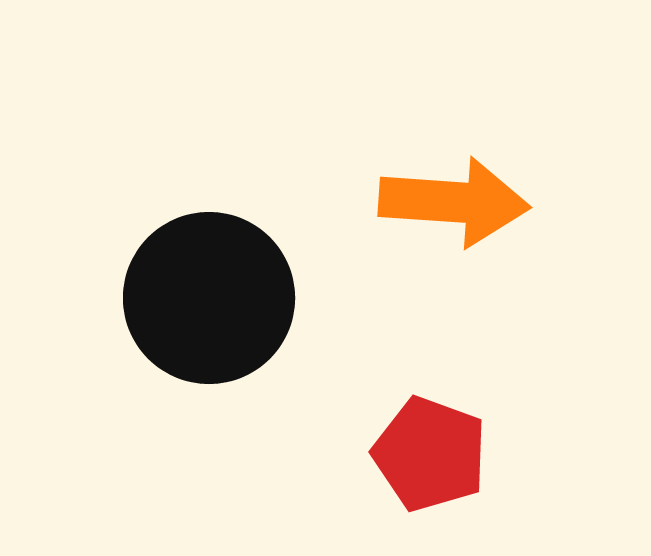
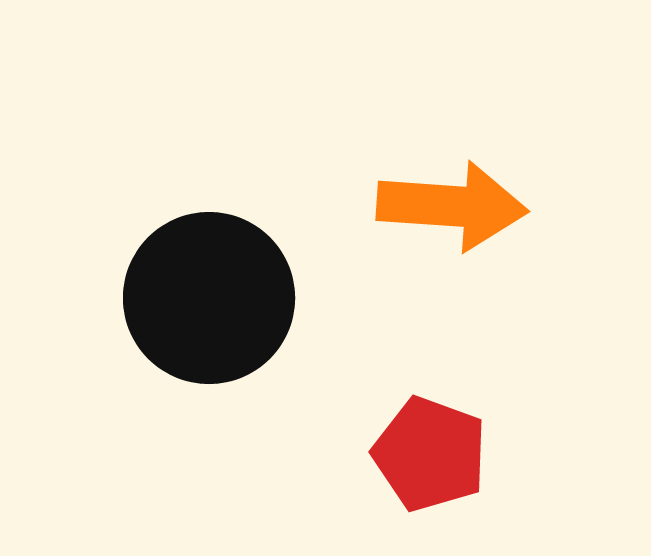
orange arrow: moved 2 px left, 4 px down
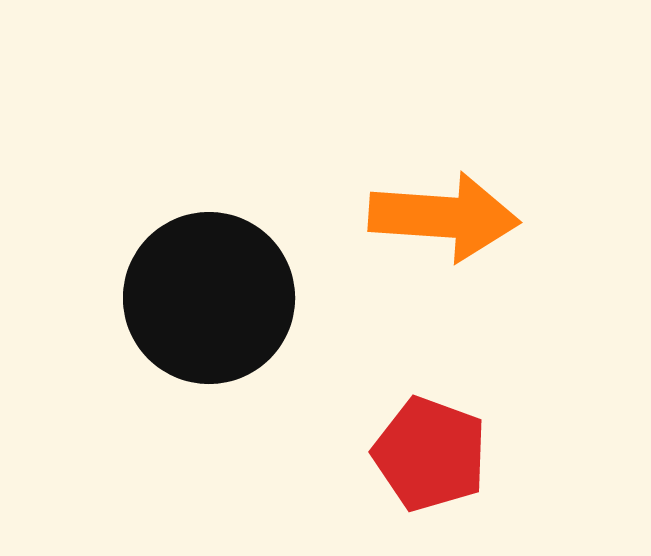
orange arrow: moved 8 px left, 11 px down
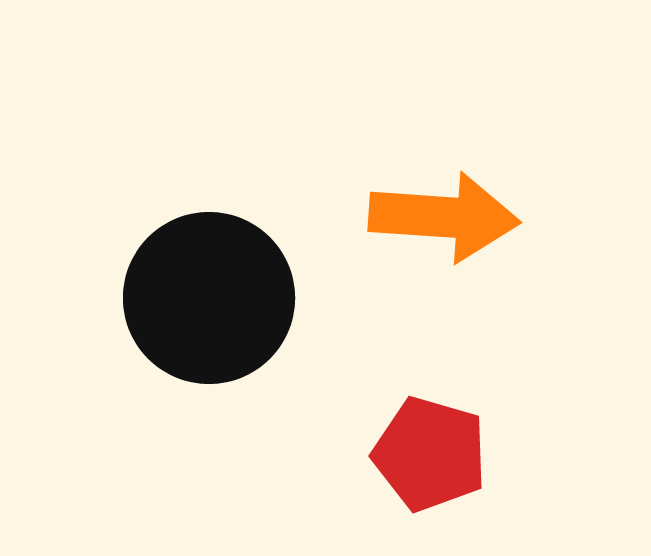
red pentagon: rotated 4 degrees counterclockwise
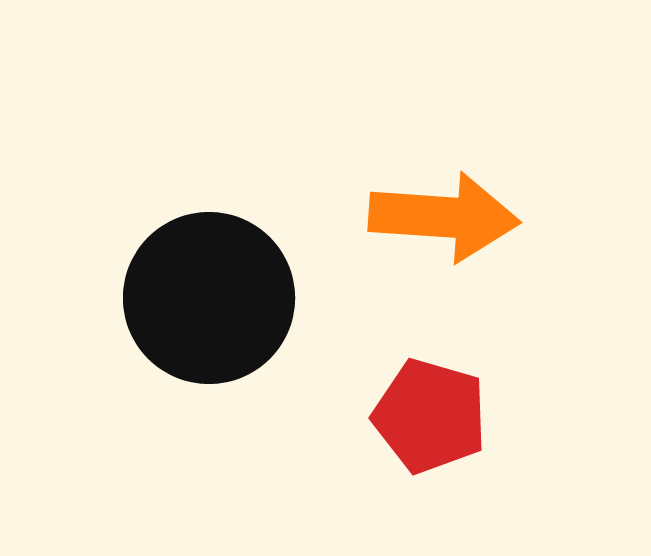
red pentagon: moved 38 px up
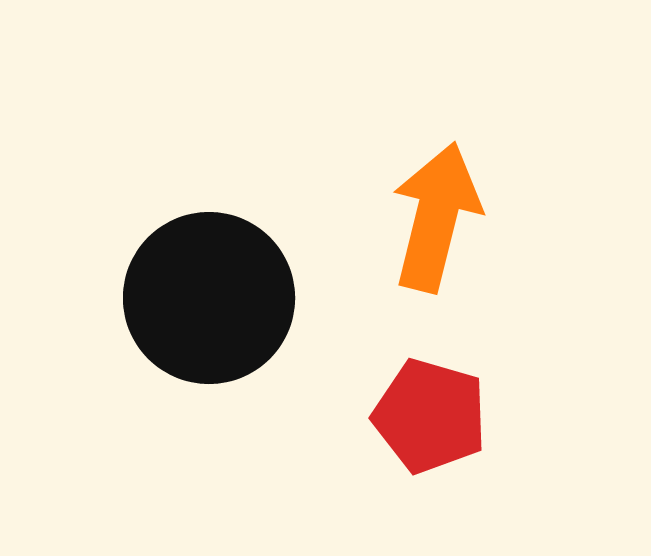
orange arrow: moved 8 px left; rotated 80 degrees counterclockwise
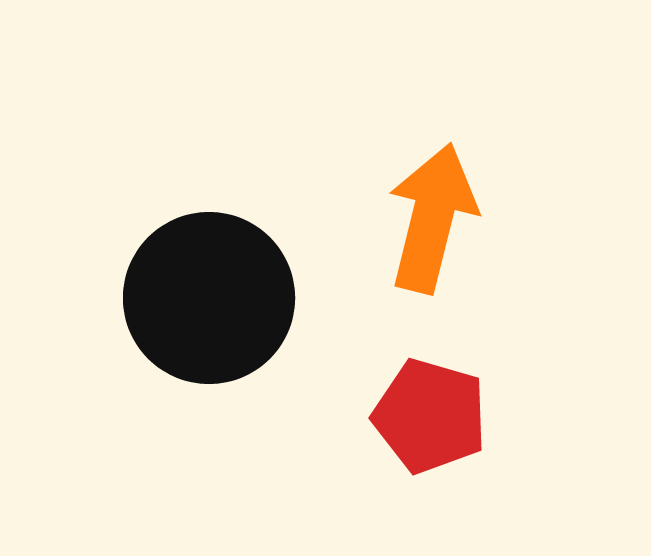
orange arrow: moved 4 px left, 1 px down
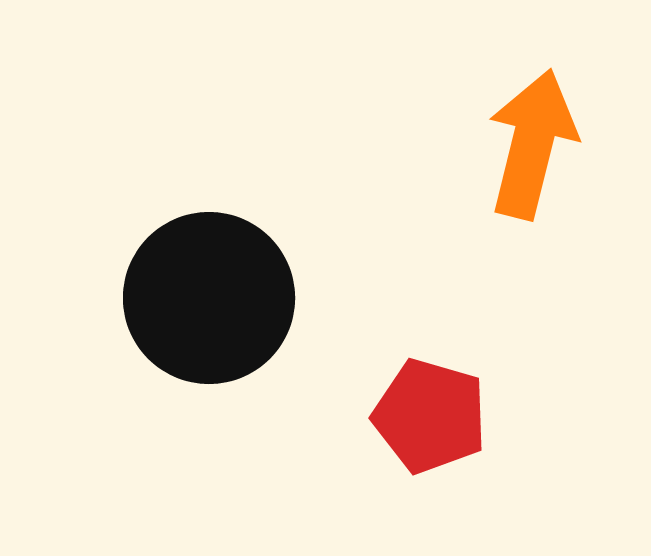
orange arrow: moved 100 px right, 74 px up
